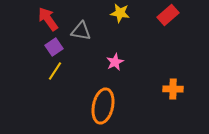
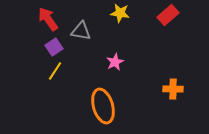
orange ellipse: rotated 28 degrees counterclockwise
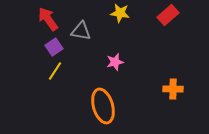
pink star: rotated 12 degrees clockwise
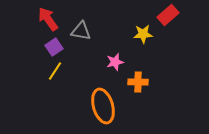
yellow star: moved 23 px right, 21 px down; rotated 12 degrees counterclockwise
orange cross: moved 35 px left, 7 px up
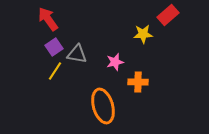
gray triangle: moved 4 px left, 23 px down
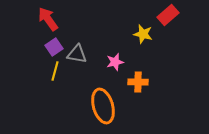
yellow star: rotated 18 degrees clockwise
yellow line: rotated 18 degrees counterclockwise
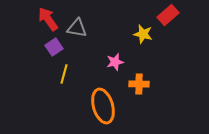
gray triangle: moved 26 px up
yellow line: moved 9 px right, 3 px down
orange cross: moved 1 px right, 2 px down
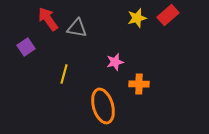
yellow star: moved 6 px left, 16 px up; rotated 30 degrees counterclockwise
purple square: moved 28 px left
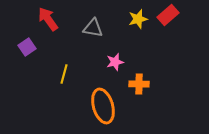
yellow star: moved 1 px right, 1 px down
gray triangle: moved 16 px right
purple square: moved 1 px right
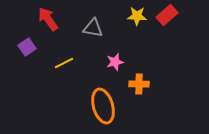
red rectangle: moved 1 px left
yellow star: moved 1 px left, 3 px up; rotated 18 degrees clockwise
yellow line: moved 11 px up; rotated 48 degrees clockwise
